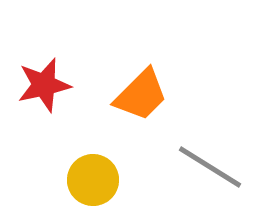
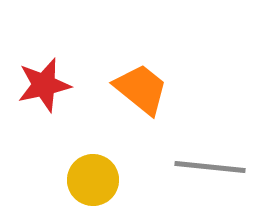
orange trapezoid: moved 6 px up; rotated 96 degrees counterclockwise
gray line: rotated 26 degrees counterclockwise
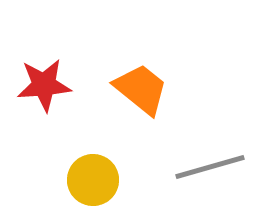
red star: rotated 8 degrees clockwise
gray line: rotated 22 degrees counterclockwise
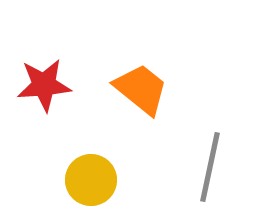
gray line: rotated 62 degrees counterclockwise
yellow circle: moved 2 px left
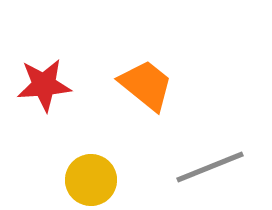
orange trapezoid: moved 5 px right, 4 px up
gray line: rotated 56 degrees clockwise
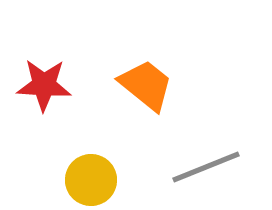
red star: rotated 8 degrees clockwise
gray line: moved 4 px left
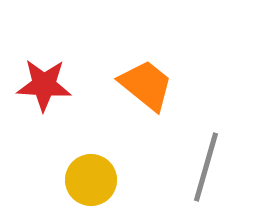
gray line: rotated 52 degrees counterclockwise
